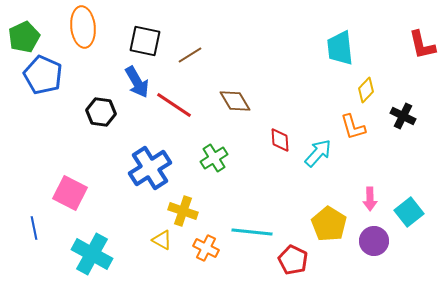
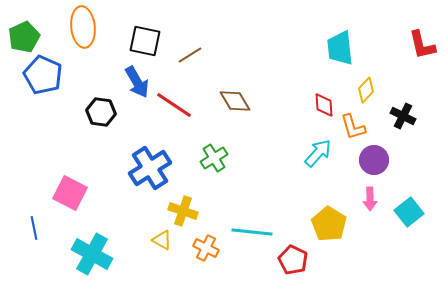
red diamond: moved 44 px right, 35 px up
purple circle: moved 81 px up
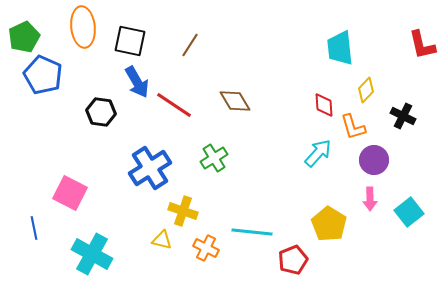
black square: moved 15 px left
brown line: moved 10 px up; rotated 25 degrees counterclockwise
yellow triangle: rotated 15 degrees counterclockwise
red pentagon: rotated 24 degrees clockwise
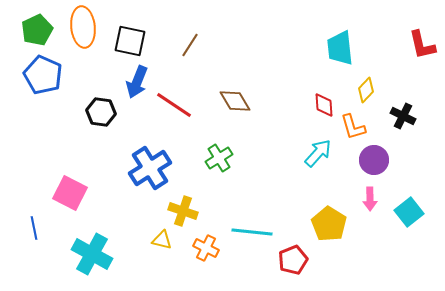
green pentagon: moved 13 px right, 7 px up
blue arrow: rotated 52 degrees clockwise
green cross: moved 5 px right
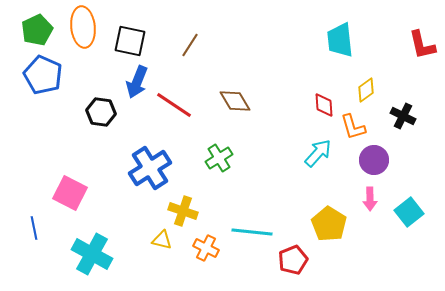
cyan trapezoid: moved 8 px up
yellow diamond: rotated 10 degrees clockwise
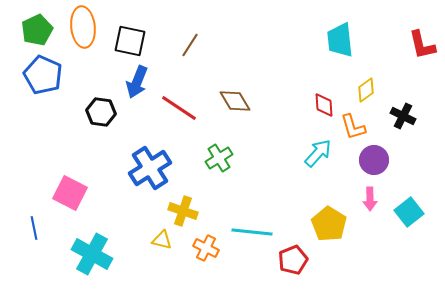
red line: moved 5 px right, 3 px down
